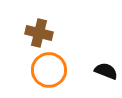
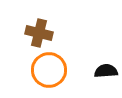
black semicircle: rotated 25 degrees counterclockwise
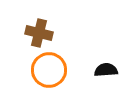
black semicircle: moved 1 px up
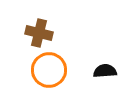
black semicircle: moved 1 px left, 1 px down
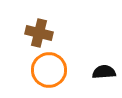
black semicircle: moved 1 px left, 1 px down
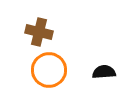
brown cross: moved 1 px up
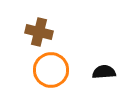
orange circle: moved 2 px right
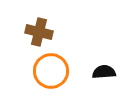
orange circle: moved 1 px down
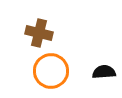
brown cross: moved 1 px down
